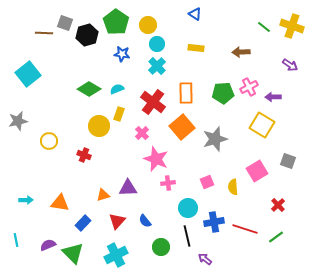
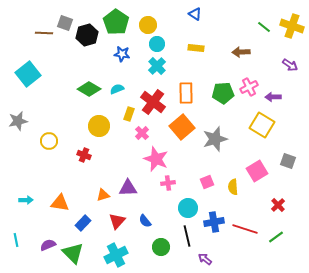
yellow rectangle at (119, 114): moved 10 px right
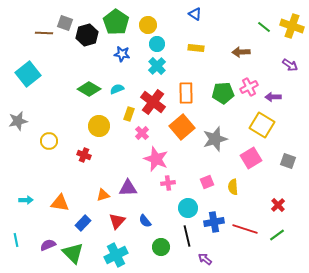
pink square at (257, 171): moved 6 px left, 13 px up
green line at (276, 237): moved 1 px right, 2 px up
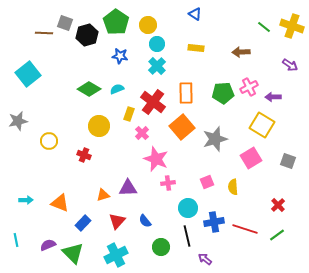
blue star at (122, 54): moved 2 px left, 2 px down
orange triangle at (60, 203): rotated 12 degrees clockwise
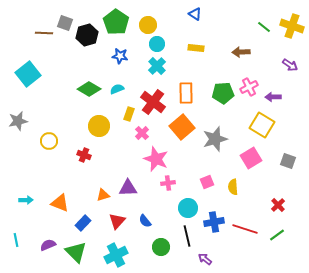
green triangle at (73, 253): moved 3 px right, 1 px up
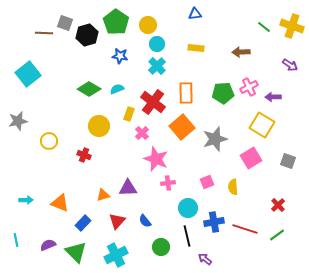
blue triangle at (195, 14): rotated 40 degrees counterclockwise
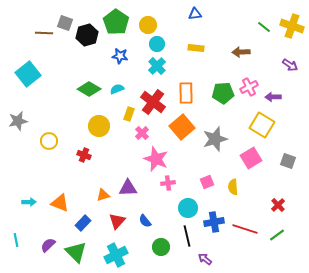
cyan arrow at (26, 200): moved 3 px right, 2 px down
purple semicircle at (48, 245): rotated 21 degrees counterclockwise
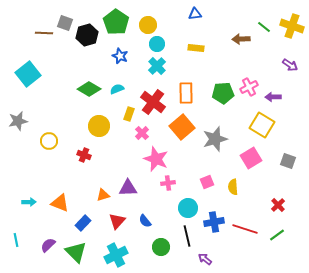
brown arrow at (241, 52): moved 13 px up
blue star at (120, 56): rotated 14 degrees clockwise
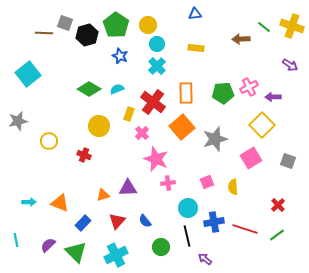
green pentagon at (116, 22): moved 3 px down
yellow square at (262, 125): rotated 15 degrees clockwise
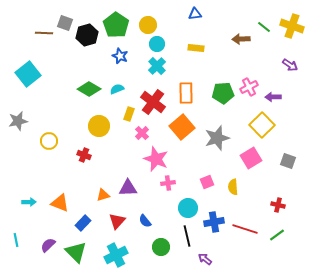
gray star at (215, 139): moved 2 px right, 1 px up
red cross at (278, 205): rotated 32 degrees counterclockwise
